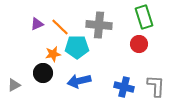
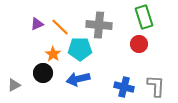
cyan pentagon: moved 3 px right, 2 px down
orange star: rotated 28 degrees counterclockwise
blue arrow: moved 1 px left, 2 px up
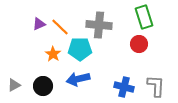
purple triangle: moved 2 px right
black circle: moved 13 px down
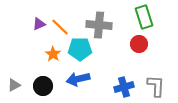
blue cross: rotated 30 degrees counterclockwise
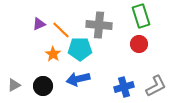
green rectangle: moved 3 px left, 1 px up
orange line: moved 1 px right, 3 px down
gray L-shape: rotated 60 degrees clockwise
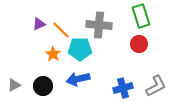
blue cross: moved 1 px left, 1 px down
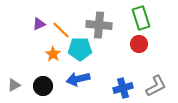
green rectangle: moved 2 px down
